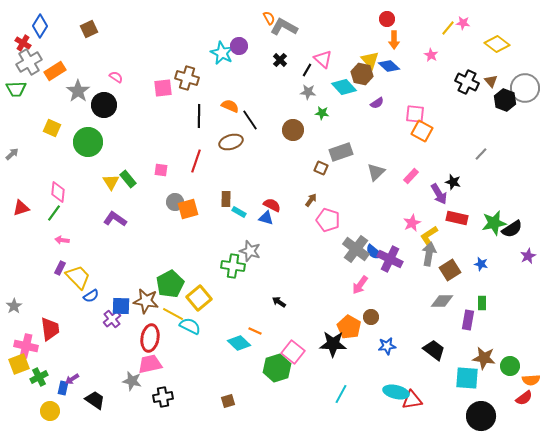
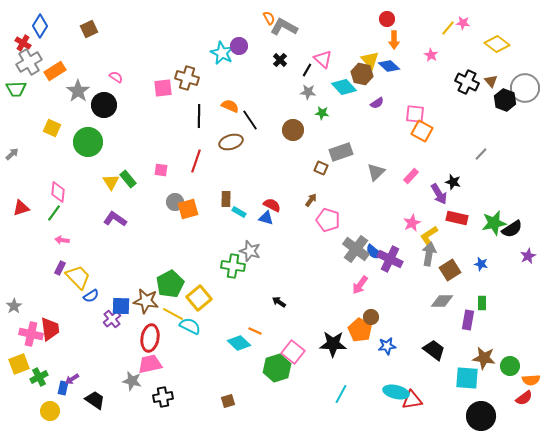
orange pentagon at (349, 327): moved 11 px right, 3 px down
pink cross at (26, 346): moved 5 px right, 12 px up
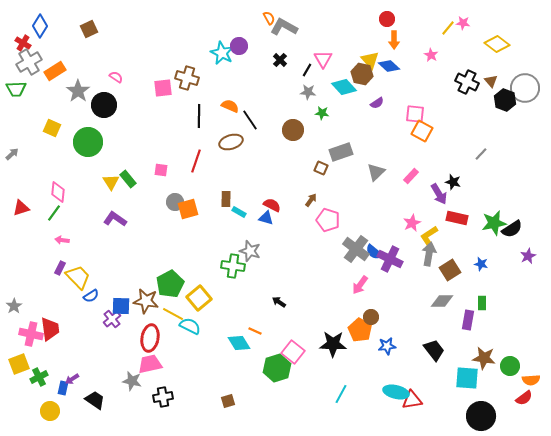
pink triangle at (323, 59): rotated 18 degrees clockwise
cyan diamond at (239, 343): rotated 15 degrees clockwise
black trapezoid at (434, 350): rotated 15 degrees clockwise
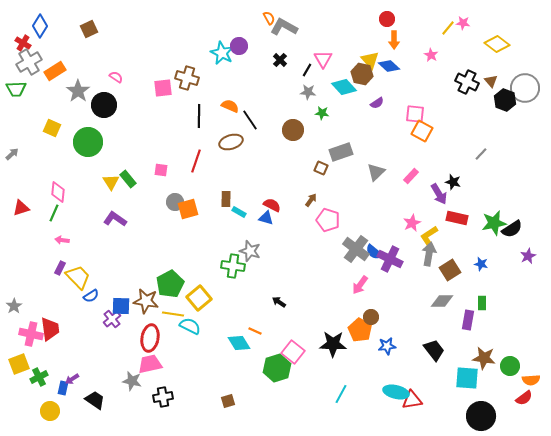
green line at (54, 213): rotated 12 degrees counterclockwise
yellow line at (173, 314): rotated 20 degrees counterclockwise
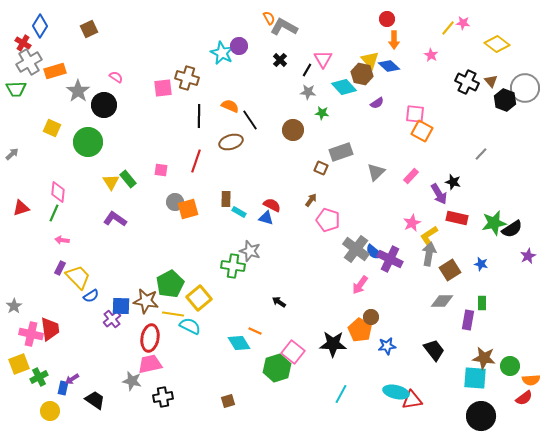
orange rectangle at (55, 71): rotated 15 degrees clockwise
cyan square at (467, 378): moved 8 px right
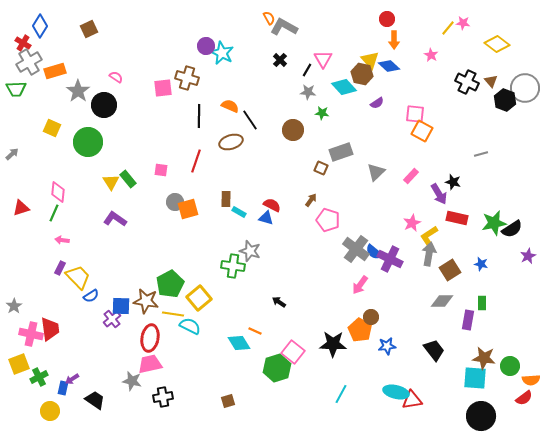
purple circle at (239, 46): moved 33 px left
gray line at (481, 154): rotated 32 degrees clockwise
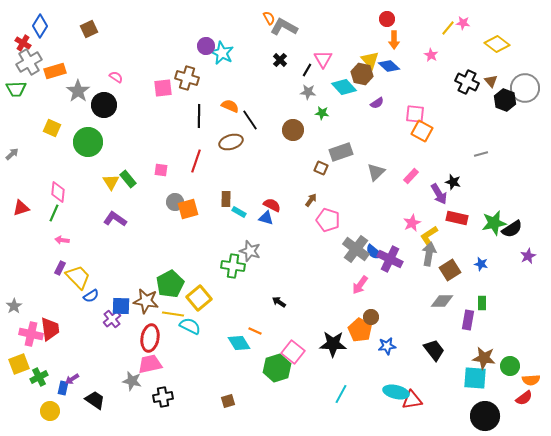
black circle at (481, 416): moved 4 px right
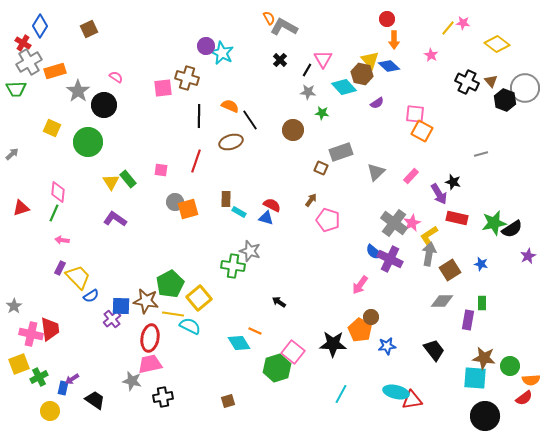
gray cross at (356, 249): moved 38 px right, 26 px up
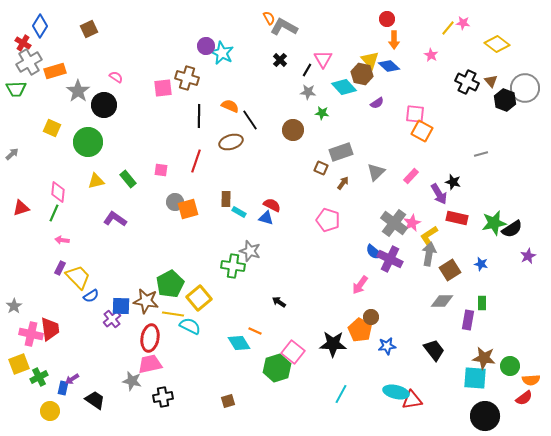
yellow triangle at (111, 182): moved 15 px left, 1 px up; rotated 48 degrees clockwise
brown arrow at (311, 200): moved 32 px right, 17 px up
